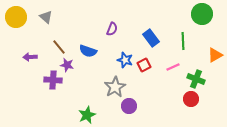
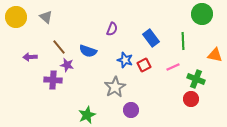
orange triangle: rotated 42 degrees clockwise
purple circle: moved 2 px right, 4 px down
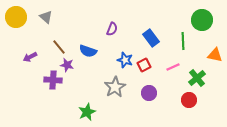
green circle: moved 6 px down
purple arrow: rotated 24 degrees counterclockwise
green cross: moved 1 px right, 1 px up; rotated 30 degrees clockwise
red circle: moved 2 px left, 1 px down
purple circle: moved 18 px right, 17 px up
green star: moved 3 px up
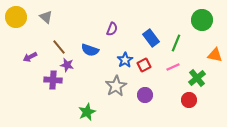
green line: moved 7 px left, 2 px down; rotated 24 degrees clockwise
blue semicircle: moved 2 px right, 1 px up
blue star: rotated 21 degrees clockwise
gray star: moved 1 px right, 1 px up
purple circle: moved 4 px left, 2 px down
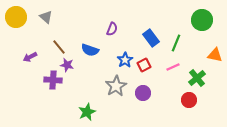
purple circle: moved 2 px left, 2 px up
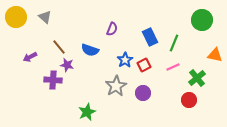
gray triangle: moved 1 px left
blue rectangle: moved 1 px left, 1 px up; rotated 12 degrees clockwise
green line: moved 2 px left
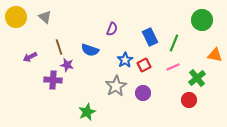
brown line: rotated 21 degrees clockwise
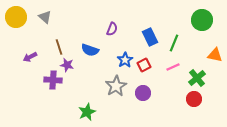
red circle: moved 5 px right, 1 px up
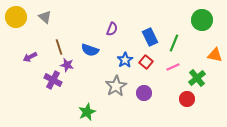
red square: moved 2 px right, 3 px up; rotated 24 degrees counterclockwise
purple cross: rotated 24 degrees clockwise
purple circle: moved 1 px right
red circle: moved 7 px left
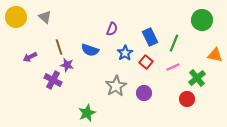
blue star: moved 7 px up
green star: moved 1 px down
